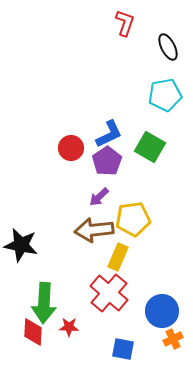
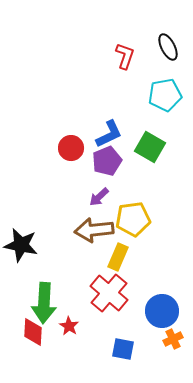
red L-shape: moved 33 px down
purple pentagon: rotated 12 degrees clockwise
red star: moved 1 px up; rotated 30 degrees clockwise
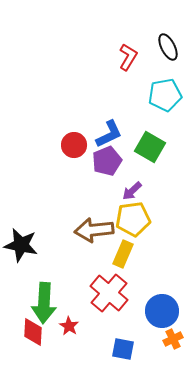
red L-shape: moved 3 px right, 1 px down; rotated 12 degrees clockwise
red circle: moved 3 px right, 3 px up
purple arrow: moved 33 px right, 6 px up
yellow rectangle: moved 5 px right, 3 px up
